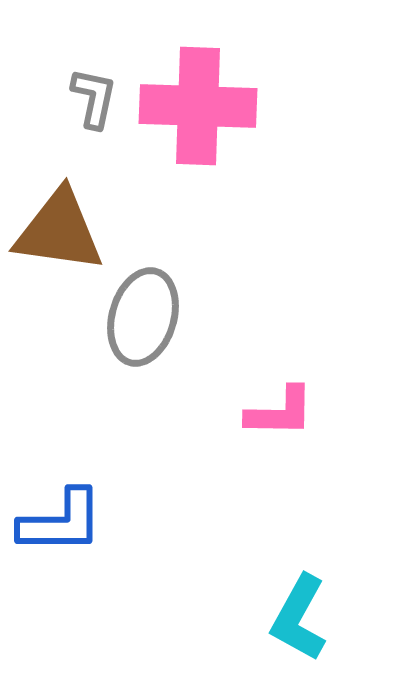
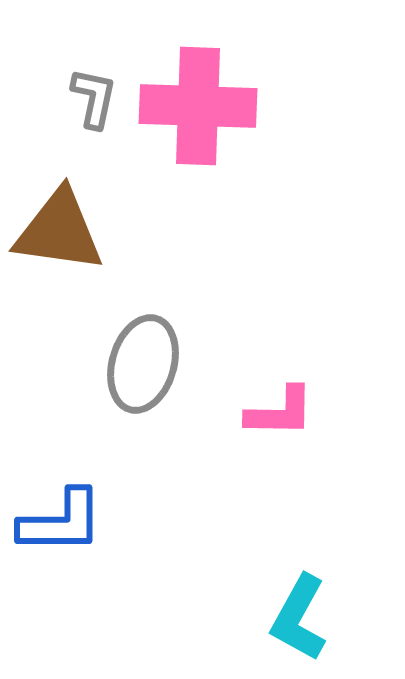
gray ellipse: moved 47 px down
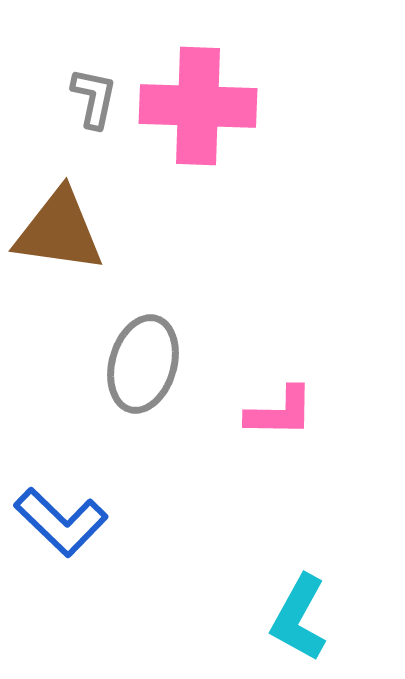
blue L-shape: rotated 44 degrees clockwise
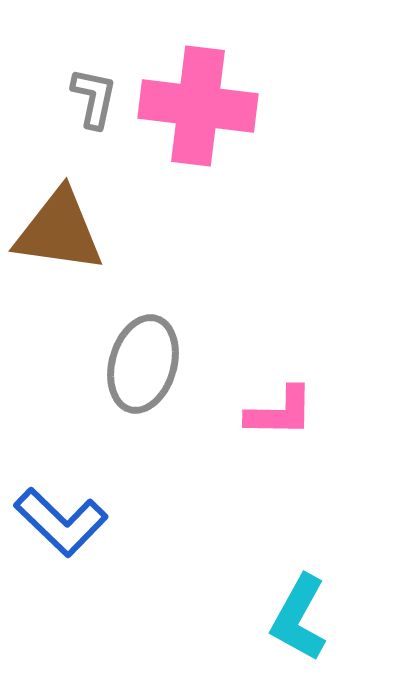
pink cross: rotated 5 degrees clockwise
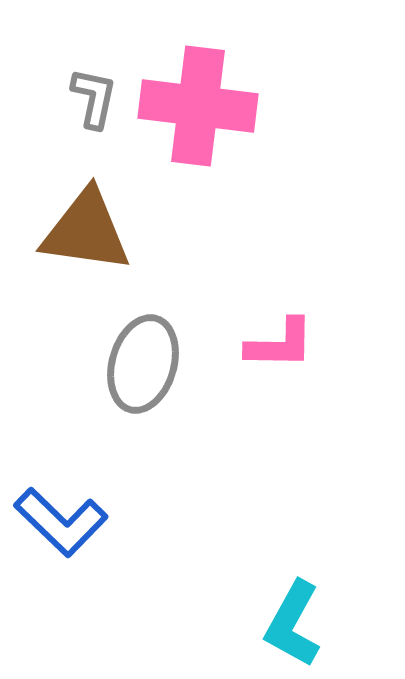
brown triangle: moved 27 px right
pink L-shape: moved 68 px up
cyan L-shape: moved 6 px left, 6 px down
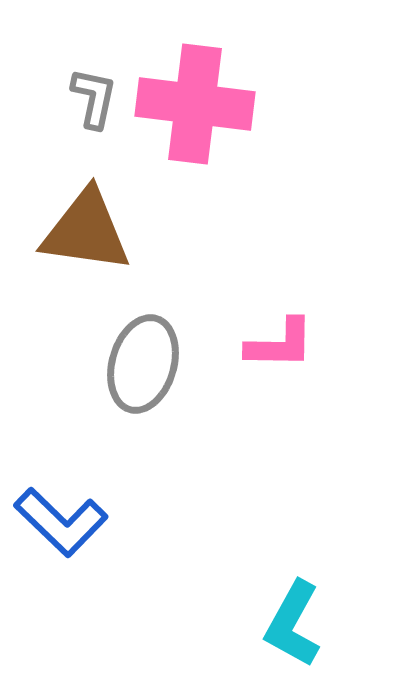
pink cross: moved 3 px left, 2 px up
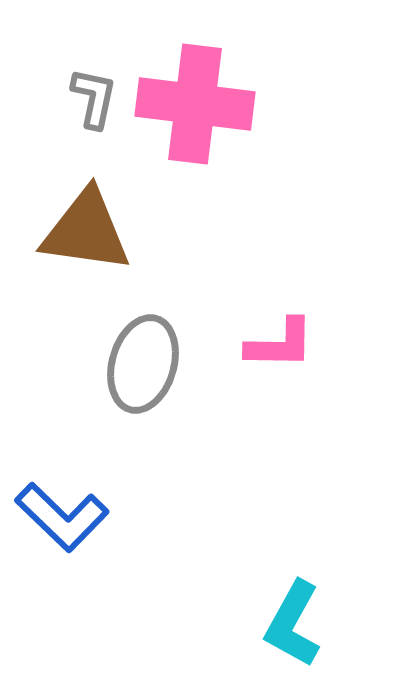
blue L-shape: moved 1 px right, 5 px up
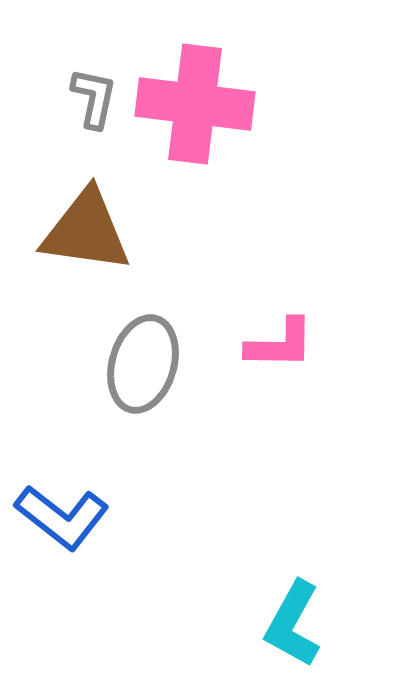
blue L-shape: rotated 6 degrees counterclockwise
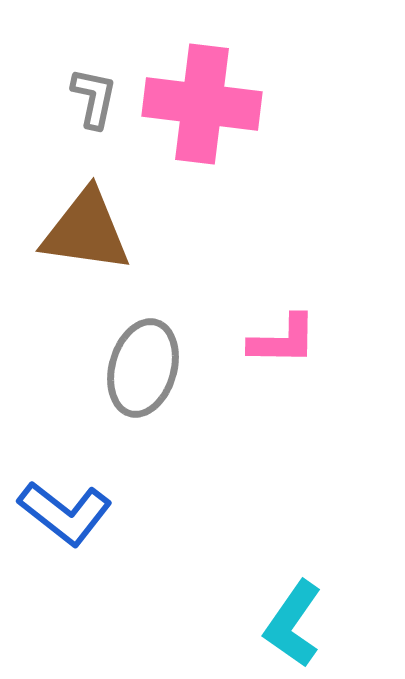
pink cross: moved 7 px right
pink L-shape: moved 3 px right, 4 px up
gray ellipse: moved 4 px down
blue L-shape: moved 3 px right, 4 px up
cyan L-shape: rotated 6 degrees clockwise
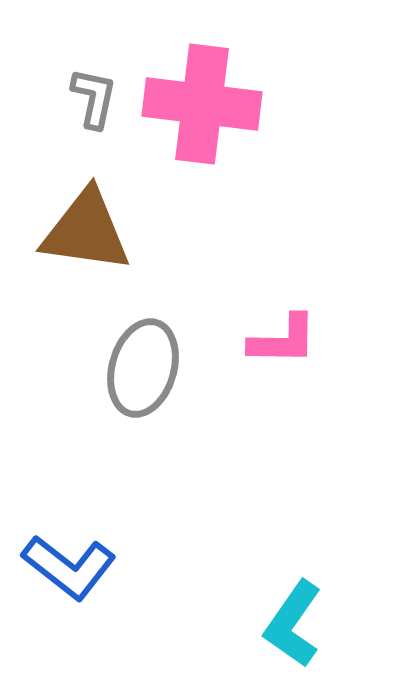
blue L-shape: moved 4 px right, 54 px down
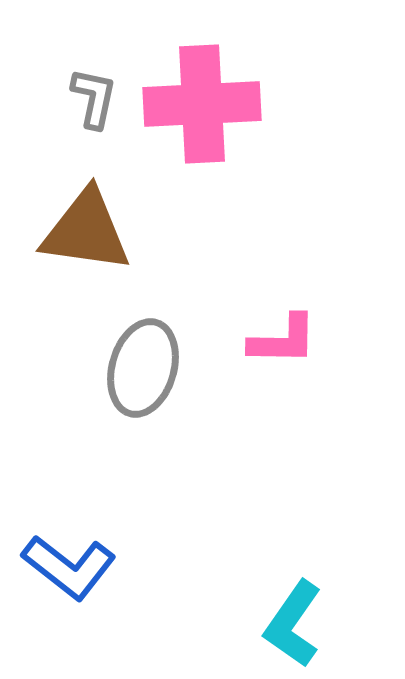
pink cross: rotated 10 degrees counterclockwise
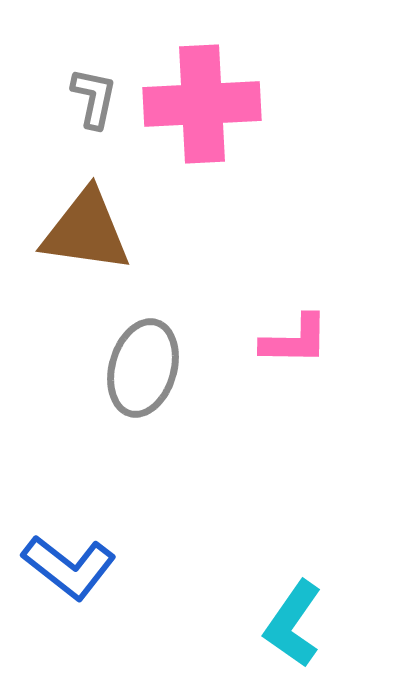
pink L-shape: moved 12 px right
